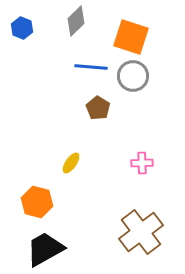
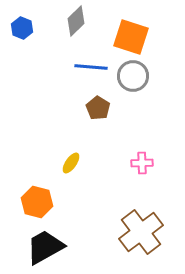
black trapezoid: moved 2 px up
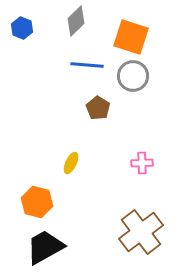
blue line: moved 4 px left, 2 px up
yellow ellipse: rotated 10 degrees counterclockwise
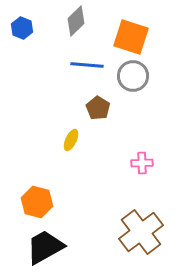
yellow ellipse: moved 23 px up
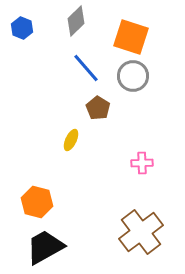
blue line: moved 1 px left, 3 px down; rotated 44 degrees clockwise
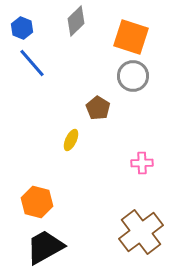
blue line: moved 54 px left, 5 px up
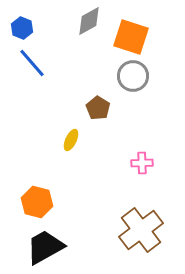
gray diamond: moved 13 px right; rotated 16 degrees clockwise
brown cross: moved 2 px up
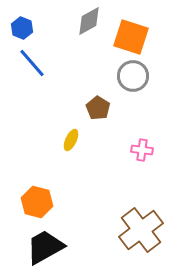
pink cross: moved 13 px up; rotated 10 degrees clockwise
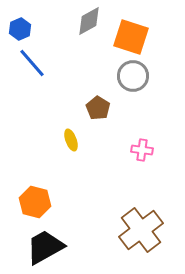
blue hexagon: moved 2 px left, 1 px down; rotated 15 degrees clockwise
yellow ellipse: rotated 45 degrees counterclockwise
orange hexagon: moved 2 px left
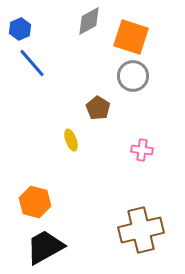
brown cross: rotated 24 degrees clockwise
